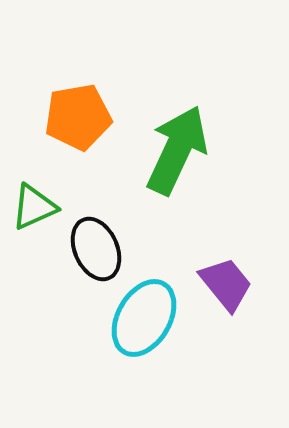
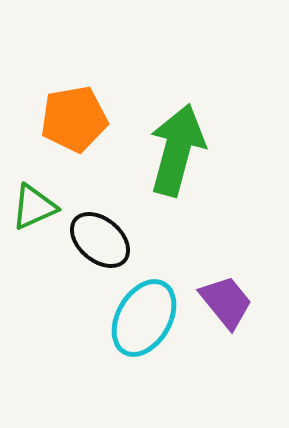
orange pentagon: moved 4 px left, 2 px down
green arrow: rotated 10 degrees counterclockwise
black ellipse: moved 4 px right, 9 px up; rotated 26 degrees counterclockwise
purple trapezoid: moved 18 px down
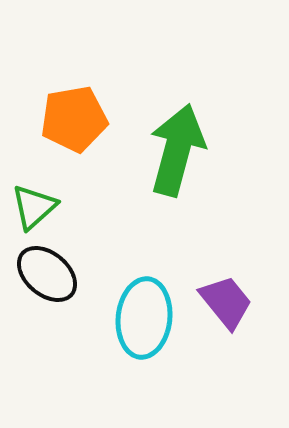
green triangle: rotated 18 degrees counterclockwise
black ellipse: moved 53 px left, 34 px down
cyan ellipse: rotated 24 degrees counterclockwise
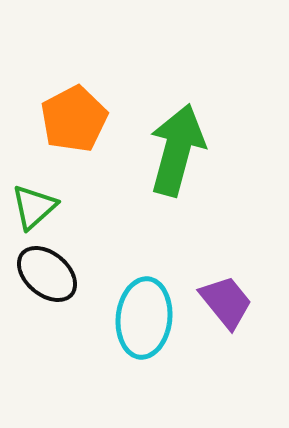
orange pentagon: rotated 18 degrees counterclockwise
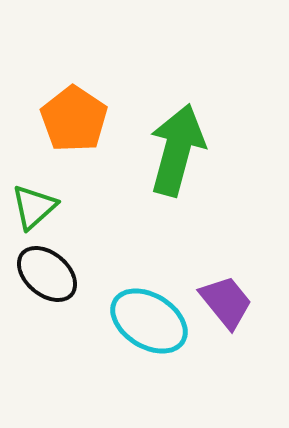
orange pentagon: rotated 10 degrees counterclockwise
cyan ellipse: moved 5 px right, 3 px down; rotated 64 degrees counterclockwise
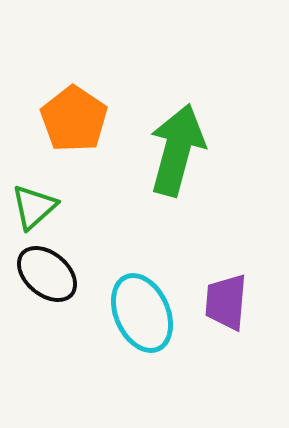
purple trapezoid: rotated 136 degrees counterclockwise
cyan ellipse: moved 7 px left, 8 px up; rotated 34 degrees clockwise
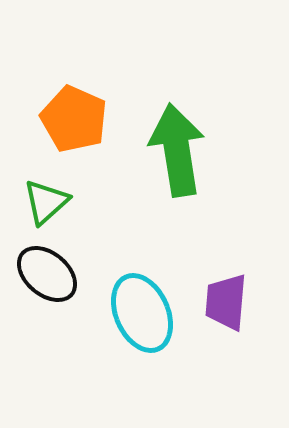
orange pentagon: rotated 10 degrees counterclockwise
green arrow: rotated 24 degrees counterclockwise
green triangle: moved 12 px right, 5 px up
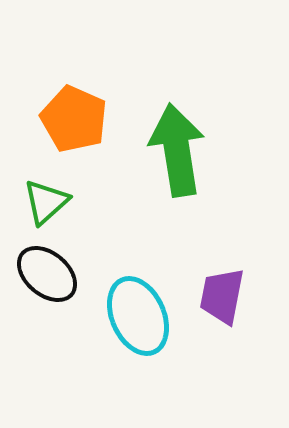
purple trapezoid: moved 4 px left, 6 px up; rotated 6 degrees clockwise
cyan ellipse: moved 4 px left, 3 px down
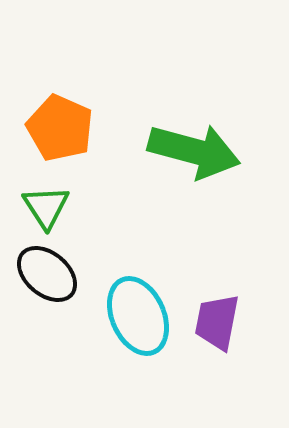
orange pentagon: moved 14 px left, 9 px down
green arrow: moved 17 px right, 1 px down; rotated 114 degrees clockwise
green triangle: moved 5 px down; rotated 21 degrees counterclockwise
purple trapezoid: moved 5 px left, 26 px down
